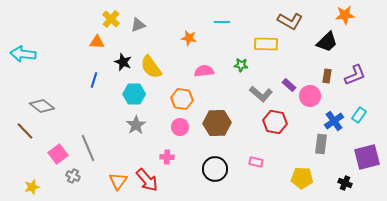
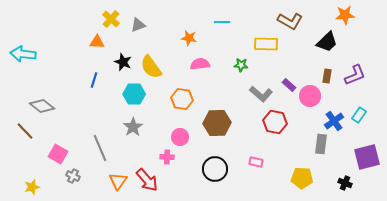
pink semicircle at (204, 71): moved 4 px left, 7 px up
gray star at (136, 125): moved 3 px left, 2 px down
pink circle at (180, 127): moved 10 px down
gray line at (88, 148): moved 12 px right
pink square at (58, 154): rotated 24 degrees counterclockwise
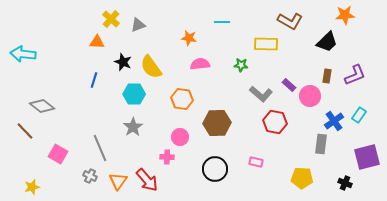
gray cross at (73, 176): moved 17 px right
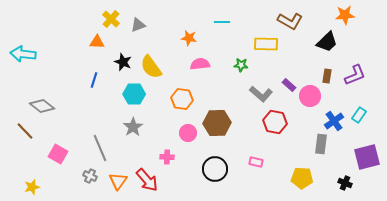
pink circle at (180, 137): moved 8 px right, 4 px up
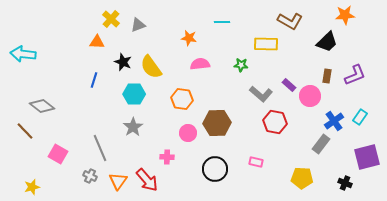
cyan rectangle at (359, 115): moved 1 px right, 2 px down
gray rectangle at (321, 144): rotated 30 degrees clockwise
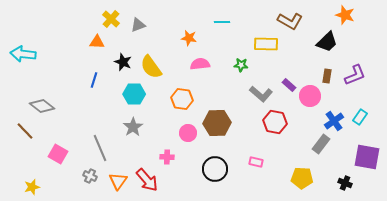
orange star at (345, 15): rotated 24 degrees clockwise
purple square at (367, 157): rotated 24 degrees clockwise
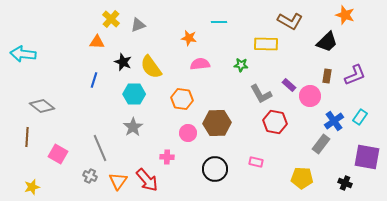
cyan line at (222, 22): moved 3 px left
gray L-shape at (261, 94): rotated 20 degrees clockwise
brown line at (25, 131): moved 2 px right, 6 px down; rotated 48 degrees clockwise
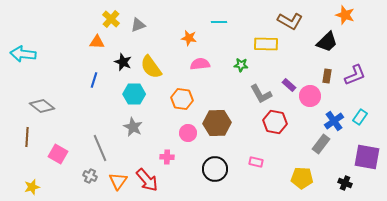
gray star at (133, 127): rotated 12 degrees counterclockwise
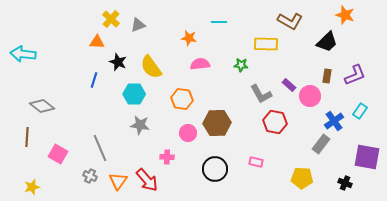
black star at (123, 62): moved 5 px left
cyan rectangle at (360, 117): moved 6 px up
gray star at (133, 127): moved 7 px right, 2 px up; rotated 18 degrees counterclockwise
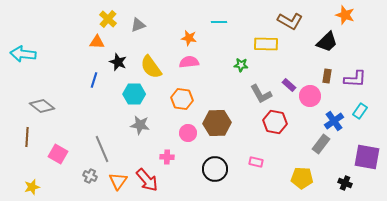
yellow cross at (111, 19): moved 3 px left
pink semicircle at (200, 64): moved 11 px left, 2 px up
purple L-shape at (355, 75): moved 4 px down; rotated 25 degrees clockwise
gray line at (100, 148): moved 2 px right, 1 px down
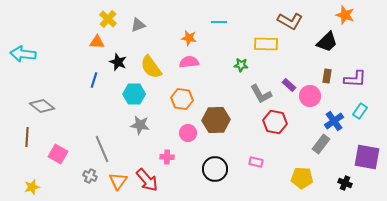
brown hexagon at (217, 123): moved 1 px left, 3 px up
